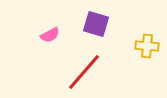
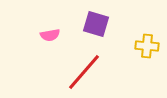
pink semicircle: rotated 18 degrees clockwise
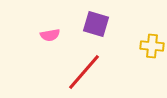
yellow cross: moved 5 px right
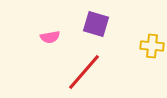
pink semicircle: moved 2 px down
